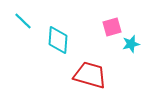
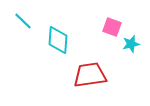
pink square: rotated 36 degrees clockwise
red trapezoid: rotated 24 degrees counterclockwise
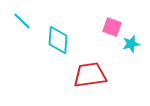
cyan line: moved 1 px left
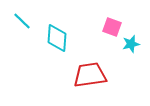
cyan diamond: moved 1 px left, 2 px up
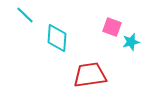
cyan line: moved 3 px right, 6 px up
cyan star: moved 2 px up
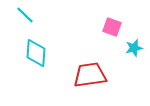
cyan diamond: moved 21 px left, 15 px down
cyan star: moved 3 px right, 6 px down
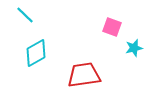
cyan diamond: rotated 56 degrees clockwise
red trapezoid: moved 6 px left
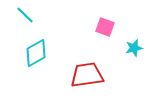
pink square: moved 7 px left
red trapezoid: moved 3 px right
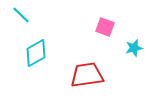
cyan line: moved 4 px left
